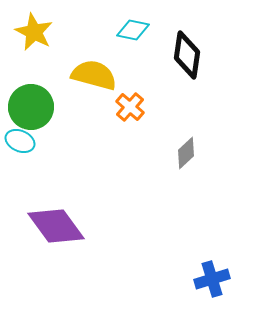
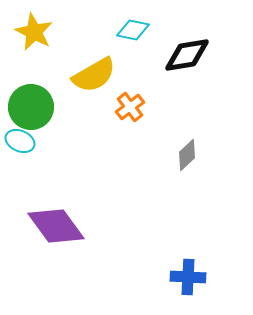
black diamond: rotated 72 degrees clockwise
yellow semicircle: rotated 135 degrees clockwise
orange cross: rotated 12 degrees clockwise
gray diamond: moved 1 px right, 2 px down
blue cross: moved 24 px left, 2 px up; rotated 20 degrees clockwise
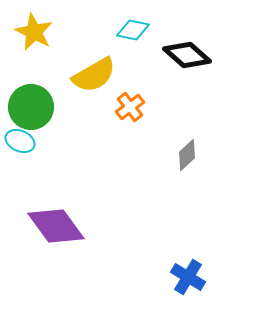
black diamond: rotated 51 degrees clockwise
blue cross: rotated 28 degrees clockwise
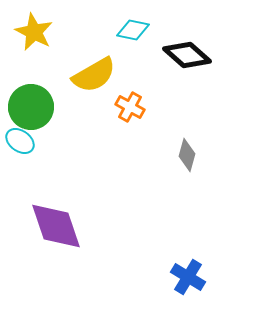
orange cross: rotated 24 degrees counterclockwise
cyan ellipse: rotated 12 degrees clockwise
gray diamond: rotated 32 degrees counterclockwise
purple diamond: rotated 18 degrees clockwise
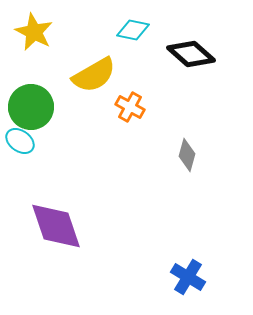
black diamond: moved 4 px right, 1 px up
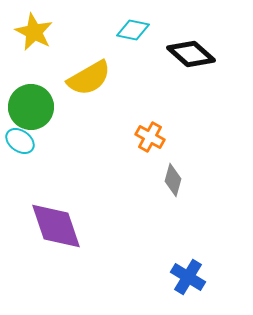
yellow semicircle: moved 5 px left, 3 px down
orange cross: moved 20 px right, 30 px down
gray diamond: moved 14 px left, 25 px down
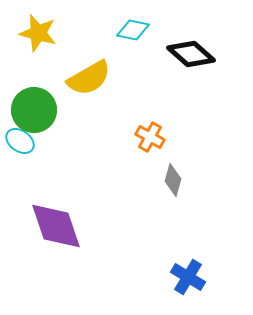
yellow star: moved 4 px right, 1 px down; rotated 12 degrees counterclockwise
green circle: moved 3 px right, 3 px down
